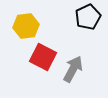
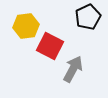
red square: moved 7 px right, 11 px up
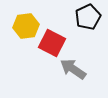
red square: moved 2 px right, 3 px up
gray arrow: rotated 84 degrees counterclockwise
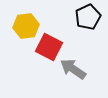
red square: moved 3 px left, 4 px down
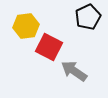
gray arrow: moved 1 px right, 2 px down
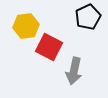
gray arrow: rotated 112 degrees counterclockwise
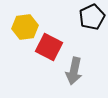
black pentagon: moved 4 px right
yellow hexagon: moved 1 px left, 1 px down
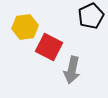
black pentagon: moved 1 px left, 1 px up
gray arrow: moved 2 px left, 1 px up
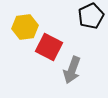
gray arrow: rotated 8 degrees clockwise
